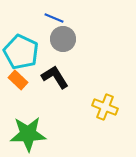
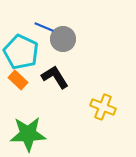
blue line: moved 10 px left, 9 px down
yellow cross: moved 2 px left
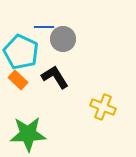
blue line: rotated 24 degrees counterclockwise
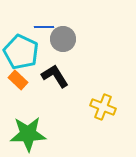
black L-shape: moved 1 px up
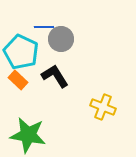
gray circle: moved 2 px left
green star: moved 1 px down; rotated 12 degrees clockwise
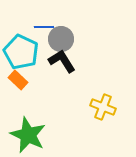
black L-shape: moved 7 px right, 15 px up
green star: rotated 15 degrees clockwise
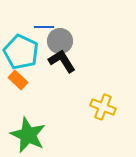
gray circle: moved 1 px left, 2 px down
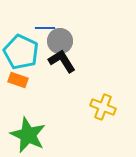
blue line: moved 1 px right, 1 px down
orange rectangle: rotated 24 degrees counterclockwise
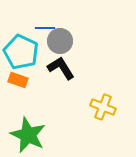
black L-shape: moved 1 px left, 7 px down
